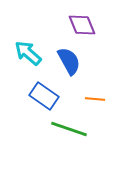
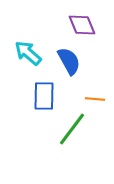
blue rectangle: rotated 56 degrees clockwise
green line: moved 3 px right; rotated 72 degrees counterclockwise
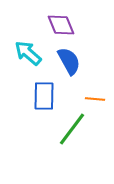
purple diamond: moved 21 px left
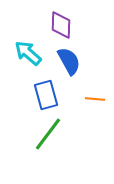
purple diamond: rotated 24 degrees clockwise
blue rectangle: moved 2 px right, 1 px up; rotated 16 degrees counterclockwise
green line: moved 24 px left, 5 px down
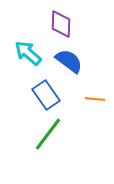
purple diamond: moved 1 px up
blue semicircle: rotated 24 degrees counterclockwise
blue rectangle: rotated 20 degrees counterclockwise
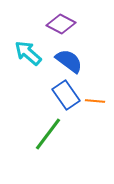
purple diamond: rotated 64 degrees counterclockwise
blue rectangle: moved 20 px right
orange line: moved 2 px down
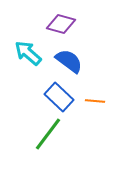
purple diamond: rotated 12 degrees counterclockwise
blue rectangle: moved 7 px left, 2 px down; rotated 12 degrees counterclockwise
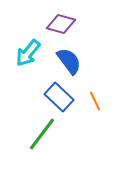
cyan arrow: rotated 92 degrees counterclockwise
blue semicircle: rotated 16 degrees clockwise
orange line: rotated 60 degrees clockwise
green line: moved 6 px left
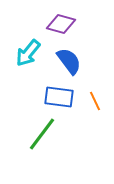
blue rectangle: rotated 36 degrees counterclockwise
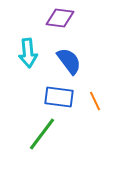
purple diamond: moved 1 px left, 6 px up; rotated 8 degrees counterclockwise
cyan arrow: rotated 44 degrees counterclockwise
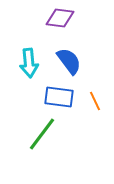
cyan arrow: moved 1 px right, 10 px down
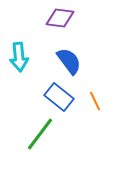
cyan arrow: moved 10 px left, 6 px up
blue rectangle: rotated 32 degrees clockwise
green line: moved 2 px left
